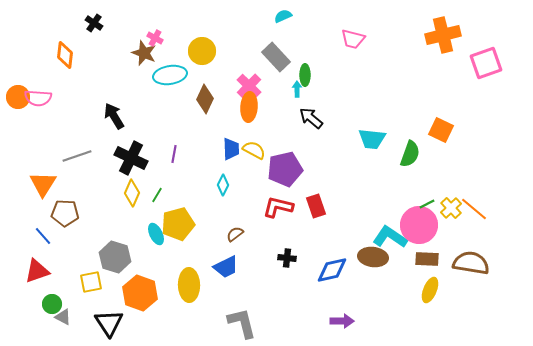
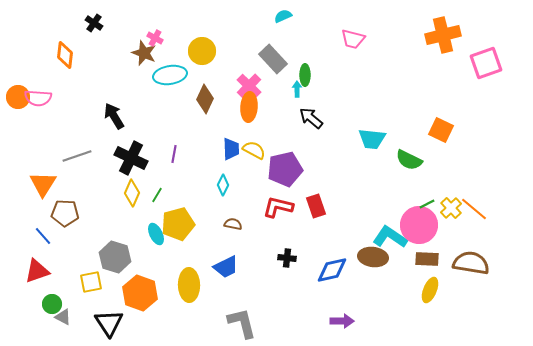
gray rectangle at (276, 57): moved 3 px left, 2 px down
green semicircle at (410, 154): moved 1 px left, 6 px down; rotated 96 degrees clockwise
brown semicircle at (235, 234): moved 2 px left, 10 px up; rotated 48 degrees clockwise
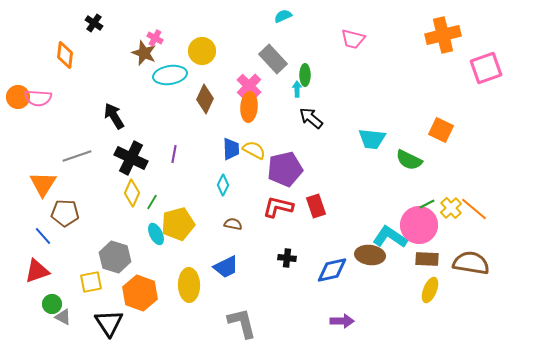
pink square at (486, 63): moved 5 px down
green line at (157, 195): moved 5 px left, 7 px down
brown ellipse at (373, 257): moved 3 px left, 2 px up
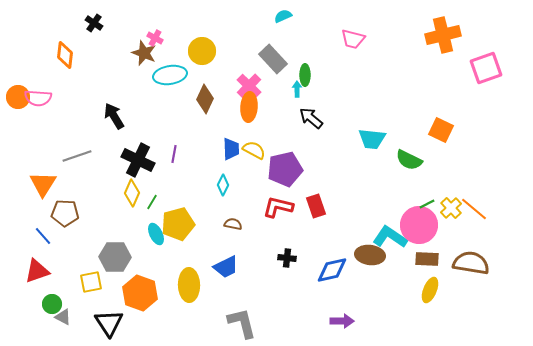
black cross at (131, 158): moved 7 px right, 2 px down
gray hexagon at (115, 257): rotated 16 degrees counterclockwise
